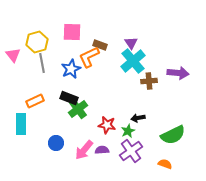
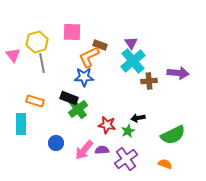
blue star: moved 13 px right, 8 px down; rotated 24 degrees clockwise
orange rectangle: rotated 42 degrees clockwise
purple cross: moved 5 px left, 8 px down
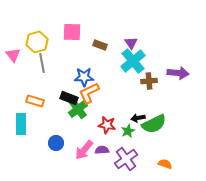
orange L-shape: moved 36 px down
green semicircle: moved 19 px left, 11 px up
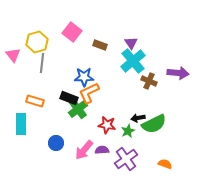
pink square: rotated 36 degrees clockwise
gray line: rotated 18 degrees clockwise
brown cross: rotated 28 degrees clockwise
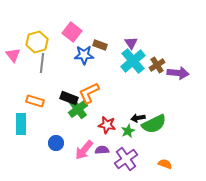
blue star: moved 22 px up
brown cross: moved 8 px right, 16 px up; rotated 35 degrees clockwise
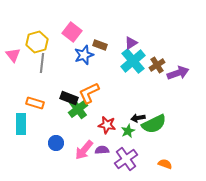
purple triangle: rotated 32 degrees clockwise
blue star: rotated 18 degrees counterclockwise
purple arrow: rotated 25 degrees counterclockwise
orange rectangle: moved 2 px down
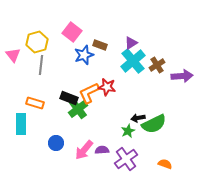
gray line: moved 1 px left, 2 px down
purple arrow: moved 4 px right, 3 px down; rotated 15 degrees clockwise
red star: moved 38 px up
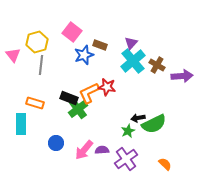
purple triangle: rotated 16 degrees counterclockwise
brown cross: rotated 28 degrees counterclockwise
orange semicircle: rotated 24 degrees clockwise
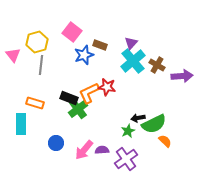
orange semicircle: moved 23 px up
